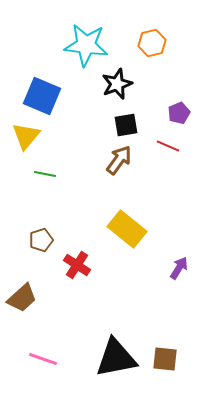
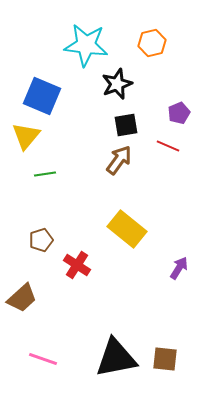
green line: rotated 20 degrees counterclockwise
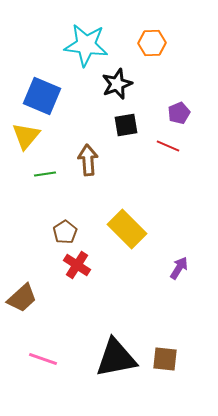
orange hexagon: rotated 12 degrees clockwise
brown arrow: moved 31 px left; rotated 40 degrees counterclockwise
yellow rectangle: rotated 6 degrees clockwise
brown pentagon: moved 24 px right, 8 px up; rotated 15 degrees counterclockwise
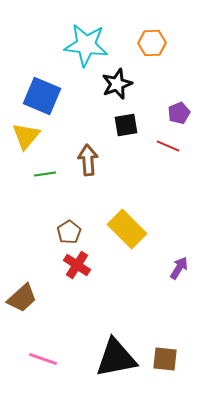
brown pentagon: moved 4 px right
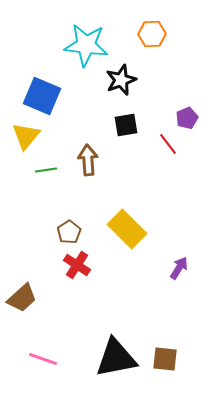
orange hexagon: moved 9 px up
black star: moved 4 px right, 4 px up
purple pentagon: moved 8 px right, 5 px down
red line: moved 2 px up; rotated 30 degrees clockwise
green line: moved 1 px right, 4 px up
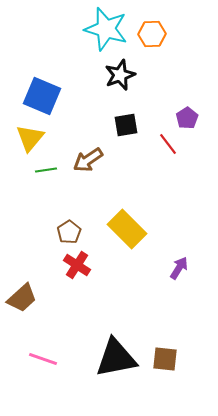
cyan star: moved 20 px right, 16 px up; rotated 9 degrees clockwise
black star: moved 1 px left, 5 px up
purple pentagon: rotated 10 degrees counterclockwise
yellow triangle: moved 4 px right, 2 px down
brown arrow: rotated 120 degrees counterclockwise
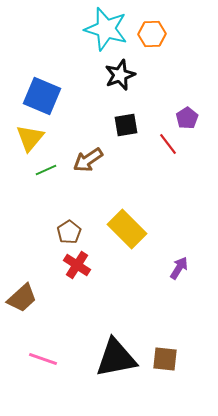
green line: rotated 15 degrees counterclockwise
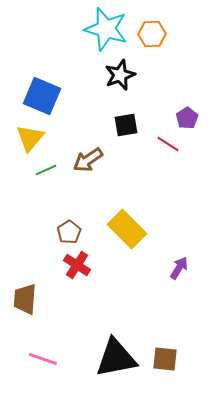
red line: rotated 20 degrees counterclockwise
brown trapezoid: moved 3 px right, 1 px down; rotated 136 degrees clockwise
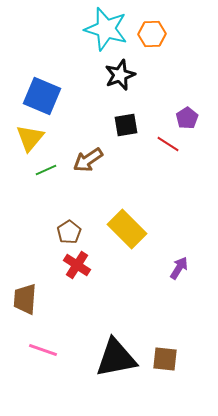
pink line: moved 9 px up
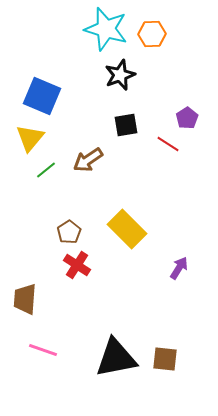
green line: rotated 15 degrees counterclockwise
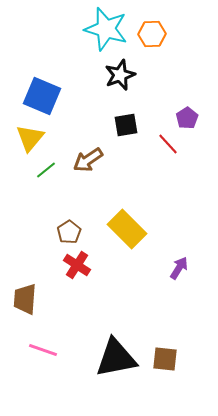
red line: rotated 15 degrees clockwise
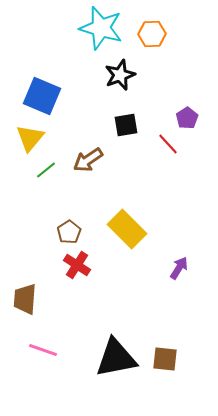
cyan star: moved 5 px left, 1 px up
